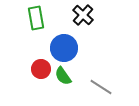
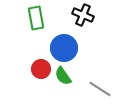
black cross: rotated 20 degrees counterclockwise
gray line: moved 1 px left, 2 px down
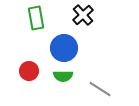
black cross: rotated 25 degrees clockwise
red circle: moved 12 px left, 2 px down
green semicircle: rotated 54 degrees counterclockwise
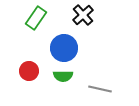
green rectangle: rotated 45 degrees clockwise
gray line: rotated 20 degrees counterclockwise
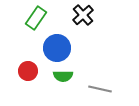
blue circle: moved 7 px left
red circle: moved 1 px left
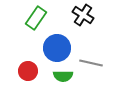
black cross: rotated 15 degrees counterclockwise
gray line: moved 9 px left, 26 px up
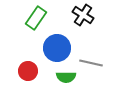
green semicircle: moved 3 px right, 1 px down
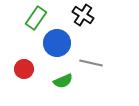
blue circle: moved 5 px up
red circle: moved 4 px left, 2 px up
green semicircle: moved 3 px left, 4 px down; rotated 24 degrees counterclockwise
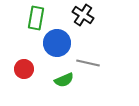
green rectangle: rotated 25 degrees counterclockwise
gray line: moved 3 px left
green semicircle: moved 1 px right, 1 px up
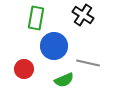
blue circle: moved 3 px left, 3 px down
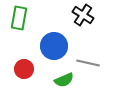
green rectangle: moved 17 px left
